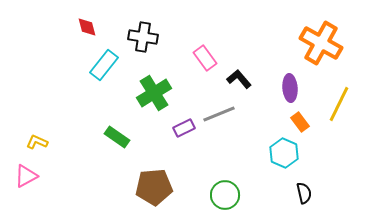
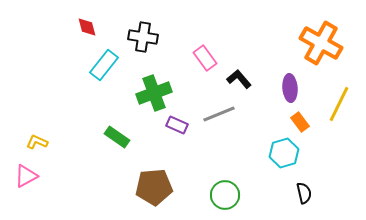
green cross: rotated 12 degrees clockwise
purple rectangle: moved 7 px left, 3 px up; rotated 50 degrees clockwise
cyan hexagon: rotated 20 degrees clockwise
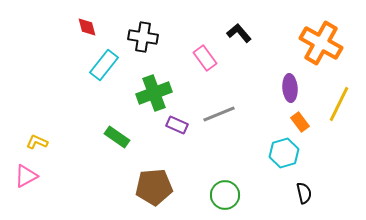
black L-shape: moved 46 px up
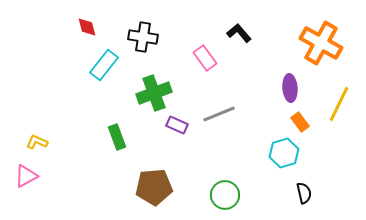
green rectangle: rotated 35 degrees clockwise
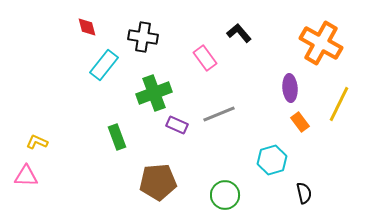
cyan hexagon: moved 12 px left, 7 px down
pink triangle: rotated 30 degrees clockwise
brown pentagon: moved 4 px right, 5 px up
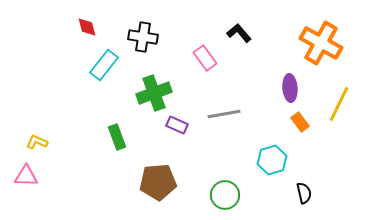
gray line: moved 5 px right; rotated 12 degrees clockwise
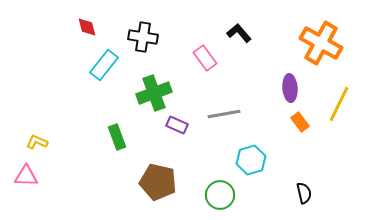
cyan hexagon: moved 21 px left
brown pentagon: rotated 18 degrees clockwise
green circle: moved 5 px left
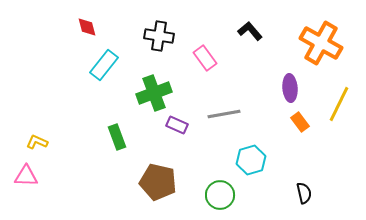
black L-shape: moved 11 px right, 2 px up
black cross: moved 16 px right, 1 px up
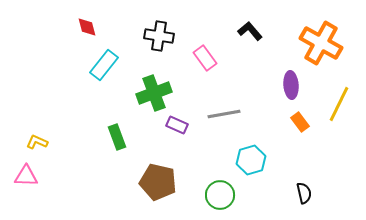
purple ellipse: moved 1 px right, 3 px up
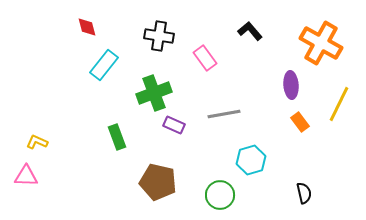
purple rectangle: moved 3 px left
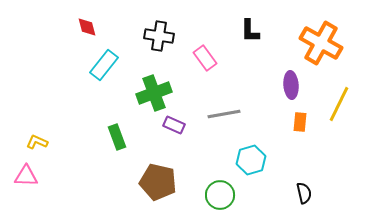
black L-shape: rotated 140 degrees counterclockwise
orange rectangle: rotated 42 degrees clockwise
